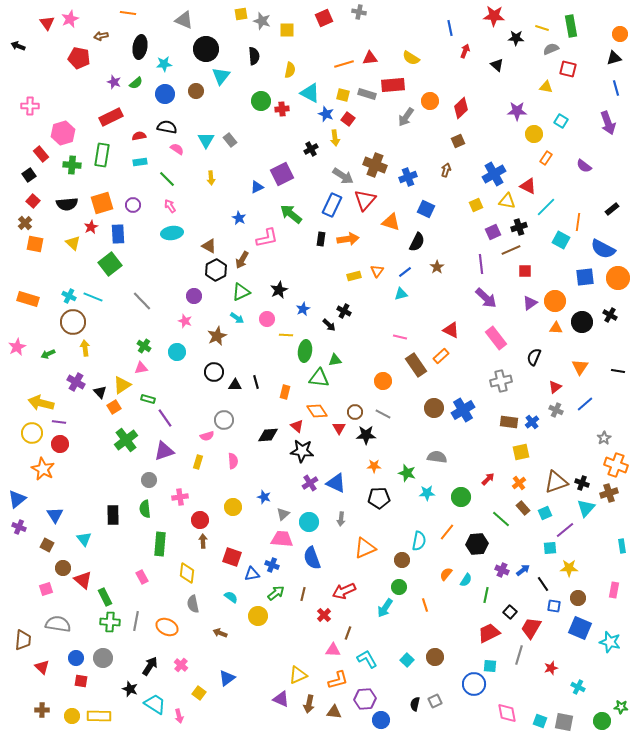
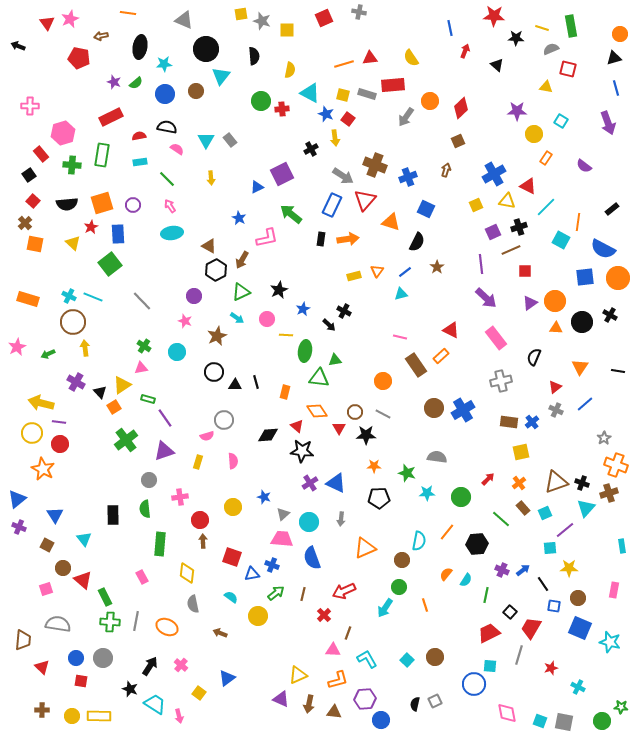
yellow semicircle at (411, 58): rotated 24 degrees clockwise
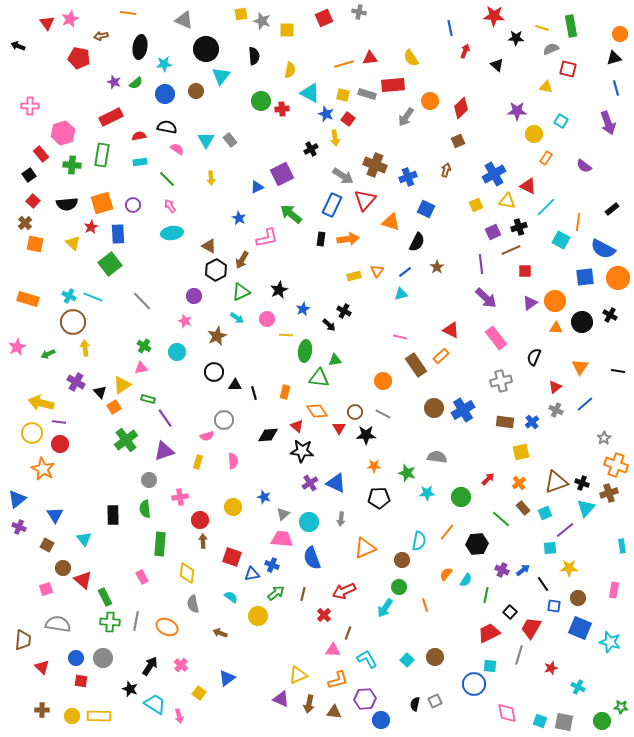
black line at (256, 382): moved 2 px left, 11 px down
brown rectangle at (509, 422): moved 4 px left
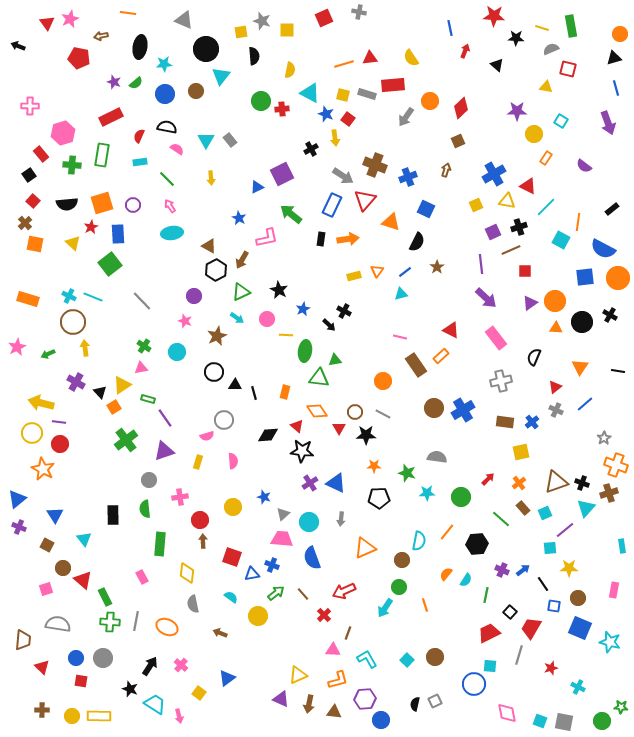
yellow square at (241, 14): moved 18 px down
red semicircle at (139, 136): rotated 56 degrees counterclockwise
black star at (279, 290): rotated 18 degrees counterclockwise
brown line at (303, 594): rotated 56 degrees counterclockwise
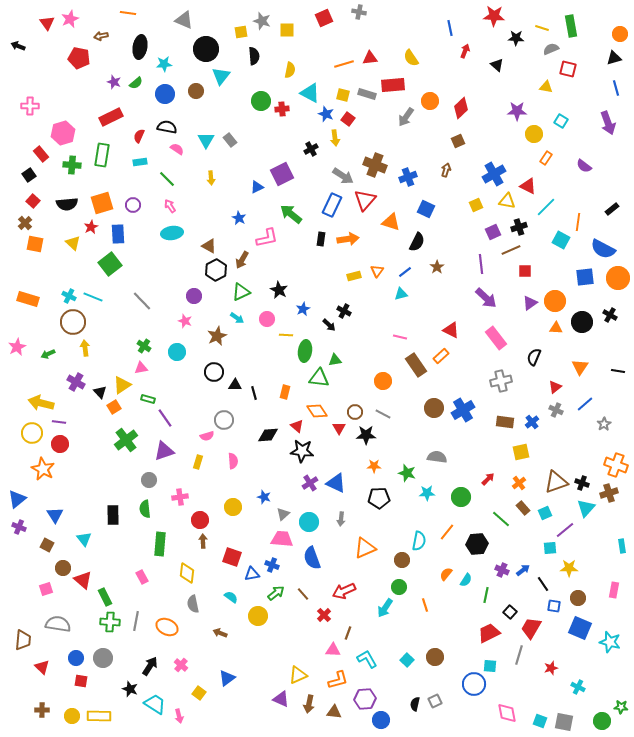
gray star at (604, 438): moved 14 px up
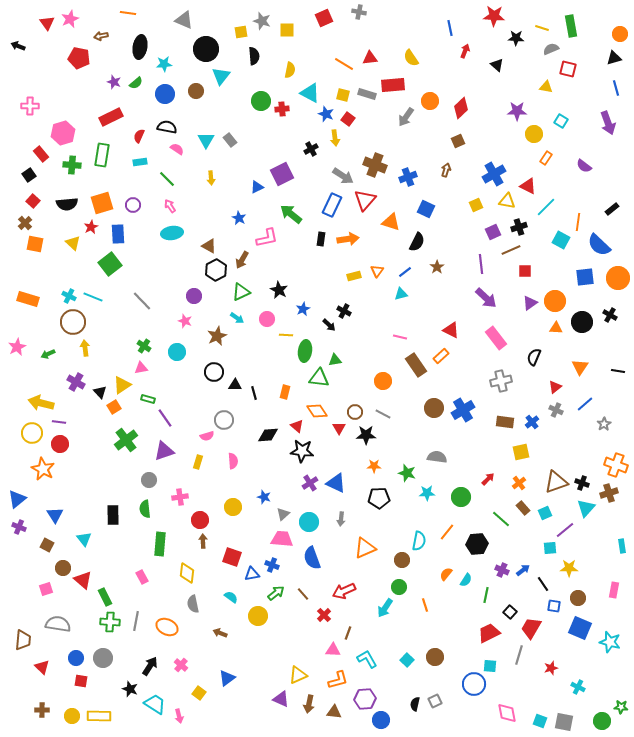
orange line at (344, 64): rotated 48 degrees clockwise
blue semicircle at (603, 249): moved 4 px left, 4 px up; rotated 15 degrees clockwise
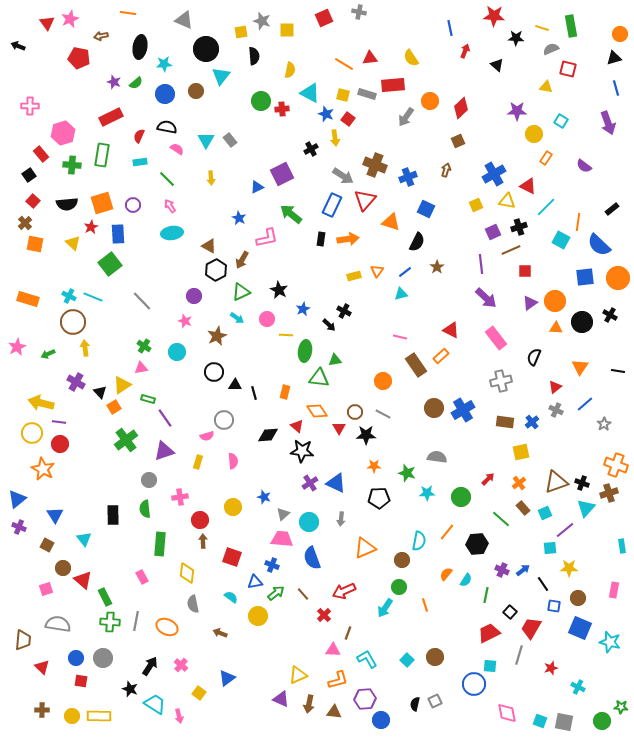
blue triangle at (252, 574): moved 3 px right, 8 px down
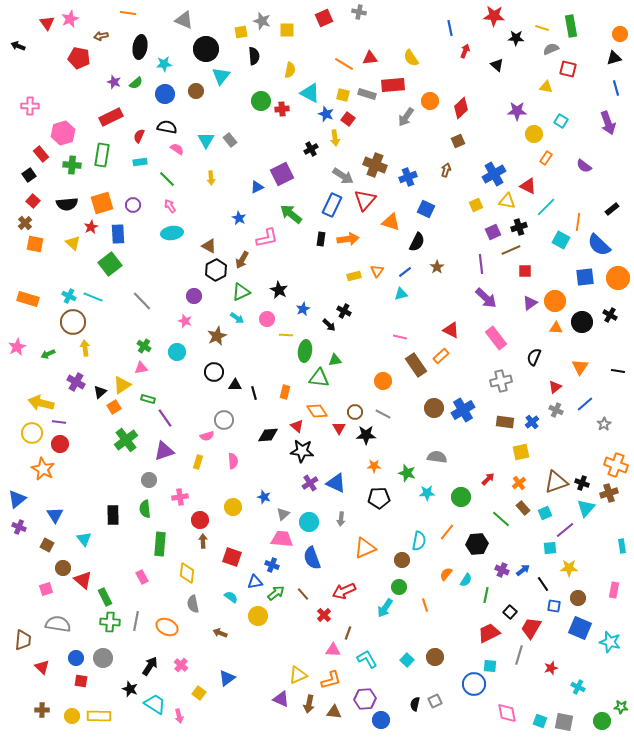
black triangle at (100, 392): rotated 32 degrees clockwise
orange L-shape at (338, 680): moved 7 px left
